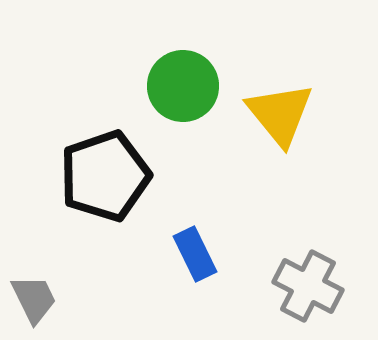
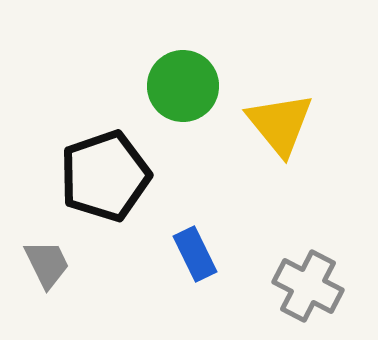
yellow triangle: moved 10 px down
gray trapezoid: moved 13 px right, 35 px up
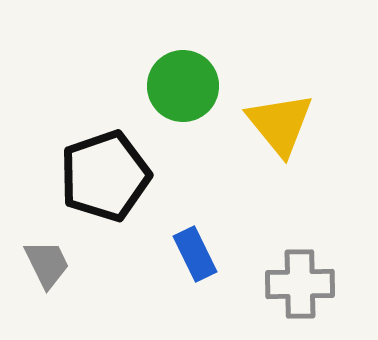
gray cross: moved 8 px left, 2 px up; rotated 28 degrees counterclockwise
